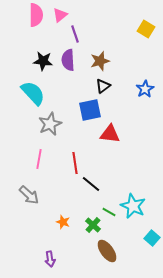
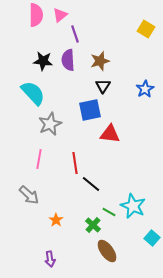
black triangle: rotated 21 degrees counterclockwise
orange star: moved 7 px left, 2 px up; rotated 16 degrees clockwise
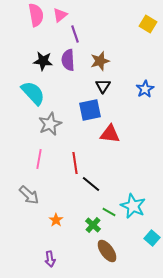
pink semicircle: rotated 10 degrees counterclockwise
yellow square: moved 2 px right, 5 px up
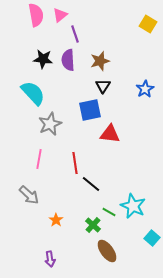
black star: moved 2 px up
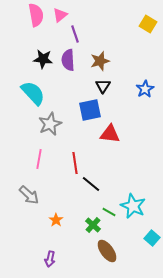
purple arrow: rotated 21 degrees clockwise
